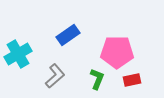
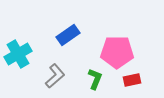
green L-shape: moved 2 px left
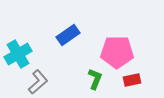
gray L-shape: moved 17 px left, 6 px down
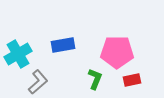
blue rectangle: moved 5 px left, 10 px down; rotated 25 degrees clockwise
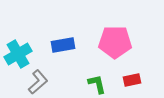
pink pentagon: moved 2 px left, 10 px up
green L-shape: moved 2 px right, 5 px down; rotated 35 degrees counterclockwise
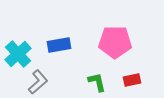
blue rectangle: moved 4 px left
cyan cross: rotated 12 degrees counterclockwise
green L-shape: moved 2 px up
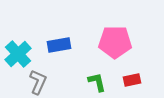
gray L-shape: rotated 25 degrees counterclockwise
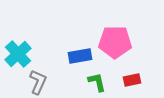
blue rectangle: moved 21 px right, 11 px down
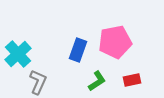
pink pentagon: rotated 12 degrees counterclockwise
blue rectangle: moved 2 px left, 6 px up; rotated 60 degrees counterclockwise
green L-shape: moved 1 px up; rotated 70 degrees clockwise
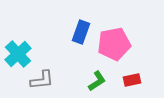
pink pentagon: moved 1 px left, 2 px down
blue rectangle: moved 3 px right, 18 px up
gray L-shape: moved 4 px right, 2 px up; rotated 60 degrees clockwise
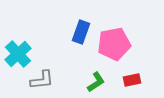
green L-shape: moved 1 px left, 1 px down
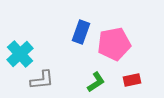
cyan cross: moved 2 px right
